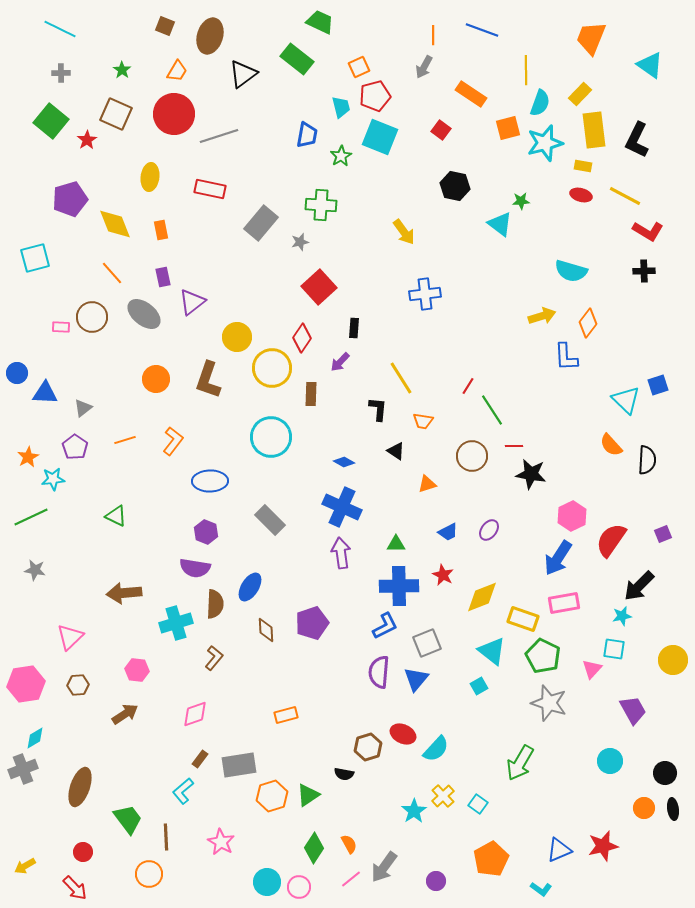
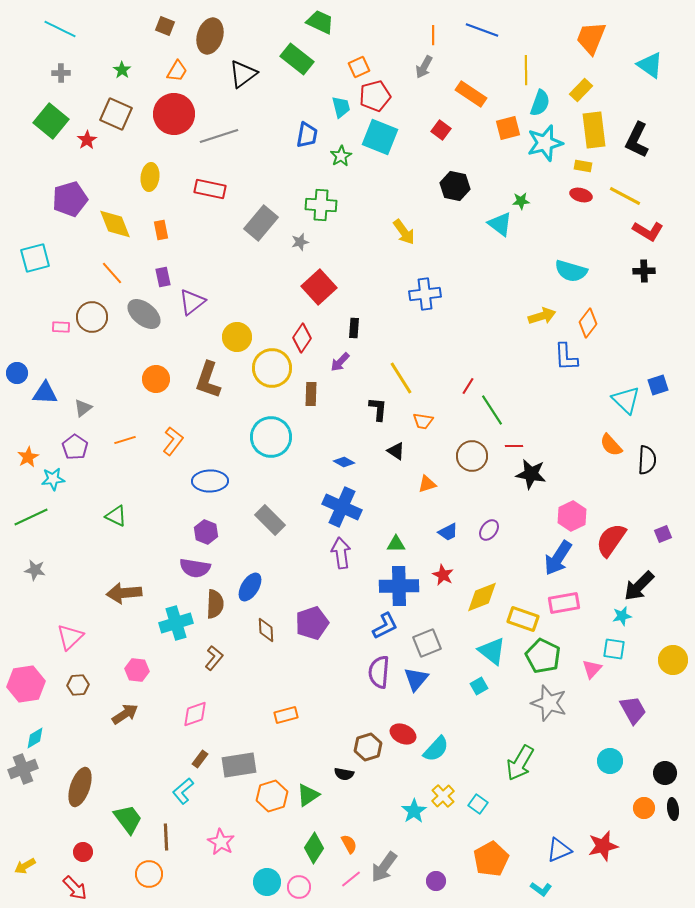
yellow rectangle at (580, 94): moved 1 px right, 4 px up
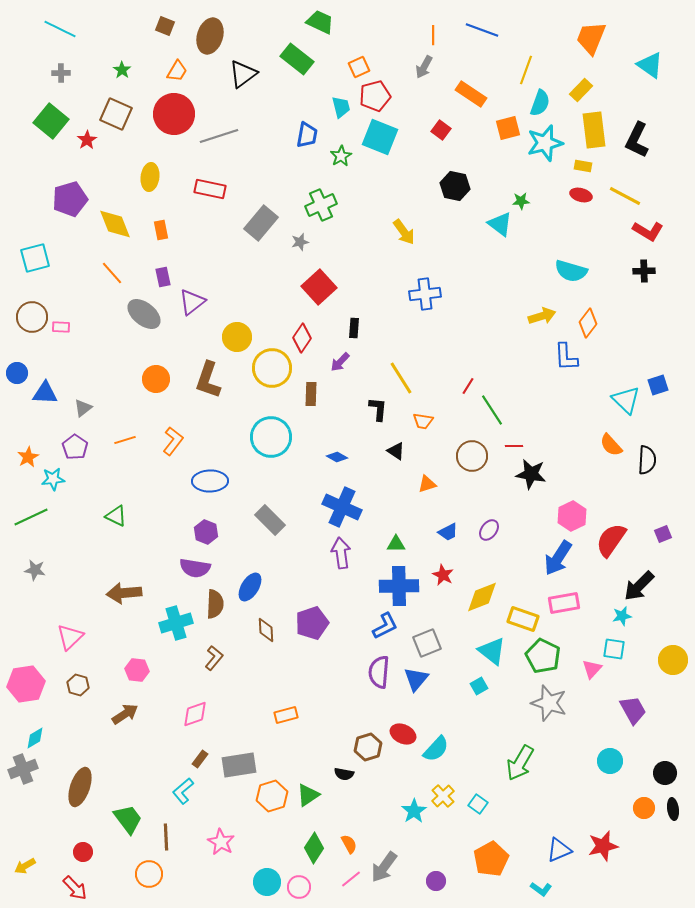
yellow line at (526, 70): rotated 20 degrees clockwise
green cross at (321, 205): rotated 28 degrees counterclockwise
brown circle at (92, 317): moved 60 px left
blue diamond at (344, 462): moved 7 px left, 5 px up
brown hexagon at (78, 685): rotated 20 degrees clockwise
